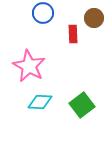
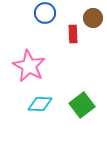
blue circle: moved 2 px right
brown circle: moved 1 px left
cyan diamond: moved 2 px down
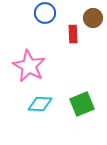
green square: moved 1 px up; rotated 15 degrees clockwise
